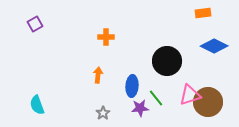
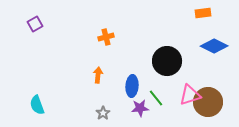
orange cross: rotated 14 degrees counterclockwise
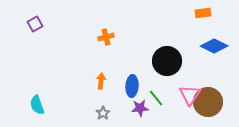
orange arrow: moved 3 px right, 6 px down
pink triangle: rotated 40 degrees counterclockwise
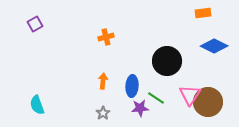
orange arrow: moved 2 px right
green line: rotated 18 degrees counterclockwise
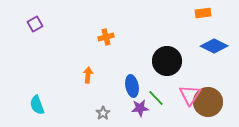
orange arrow: moved 15 px left, 6 px up
blue ellipse: rotated 15 degrees counterclockwise
green line: rotated 12 degrees clockwise
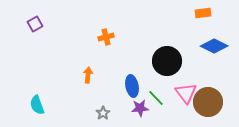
pink triangle: moved 4 px left, 2 px up; rotated 10 degrees counterclockwise
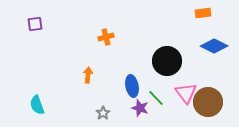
purple square: rotated 21 degrees clockwise
purple star: rotated 24 degrees clockwise
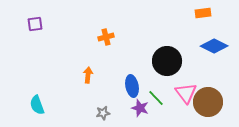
gray star: rotated 24 degrees clockwise
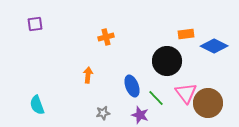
orange rectangle: moved 17 px left, 21 px down
blue ellipse: rotated 10 degrees counterclockwise
brown circle: moved 1 px down
purple star: moved 7 px down
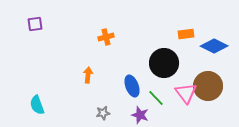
black circle: moved 3 px left, 2 px down
brown circle: moved 17 px up
